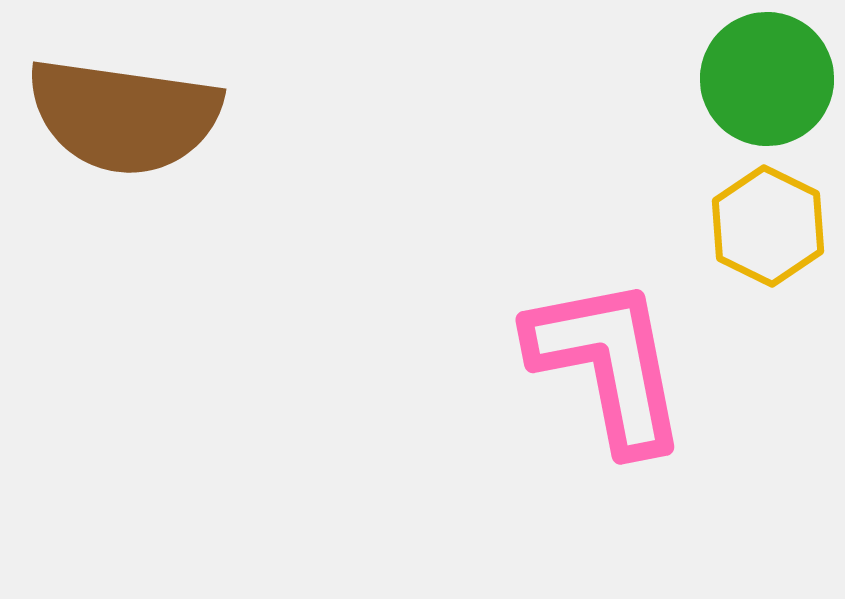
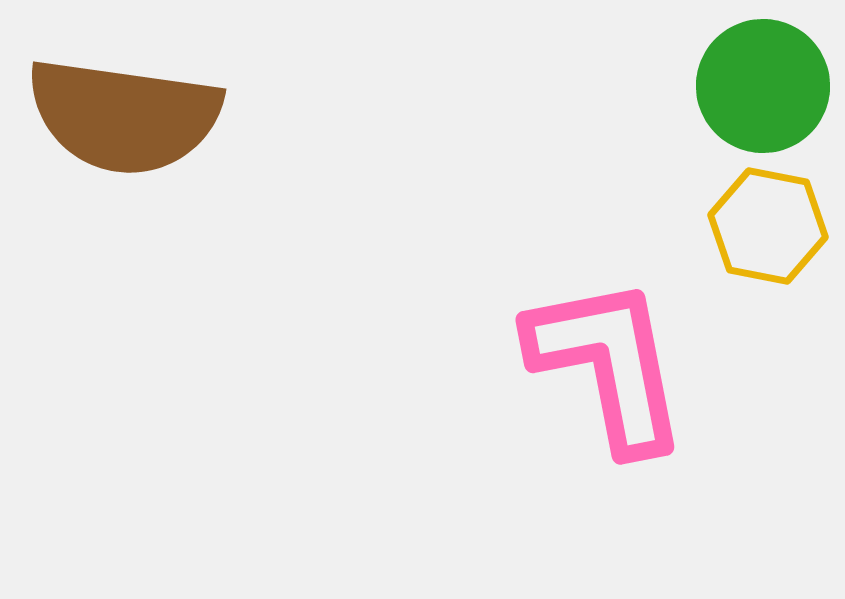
green circle: moved 4 px left, 7 px down
yellow hexagon: rotated 15 degrees counterclockwise
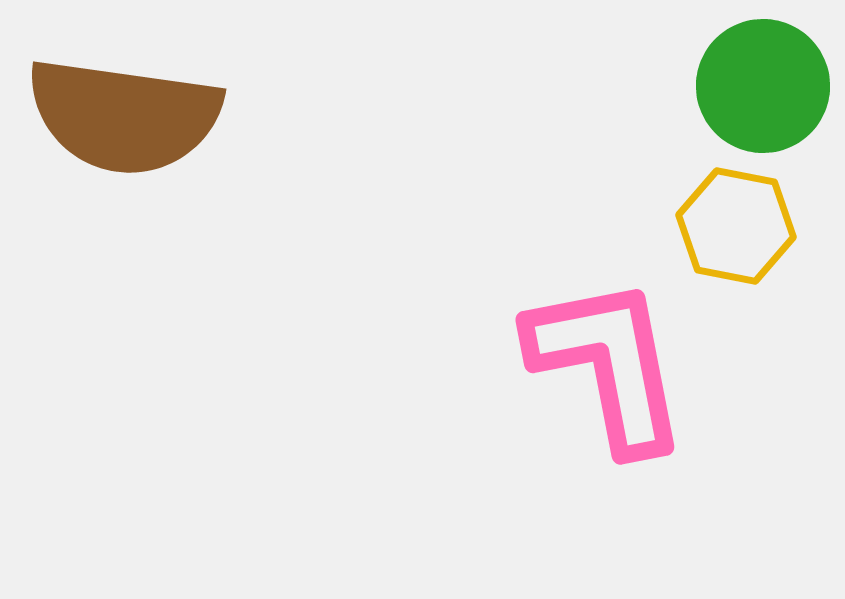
yellow hexagon: moved 32 px left
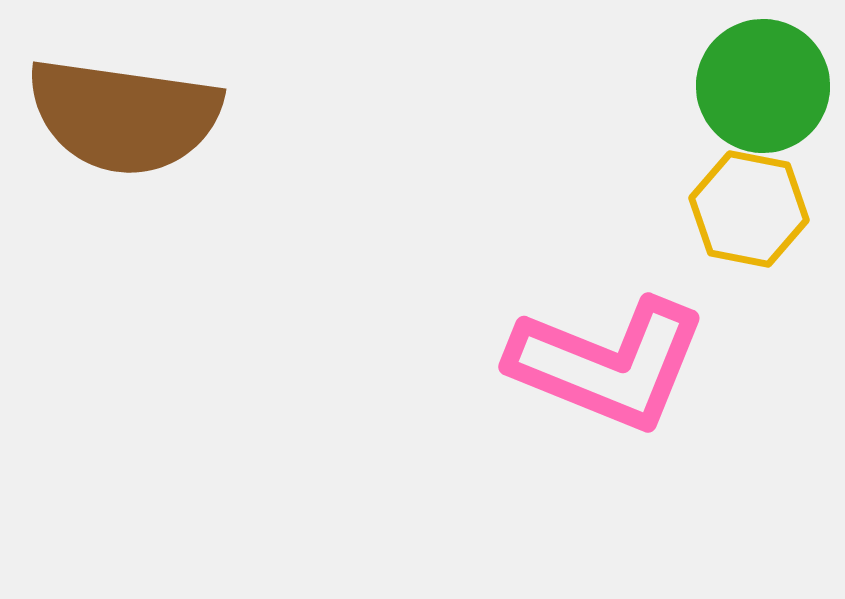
yellow hexagon: moved 13 px right, 17 px up
pink L-shape: rotated 123 degrees clockwise
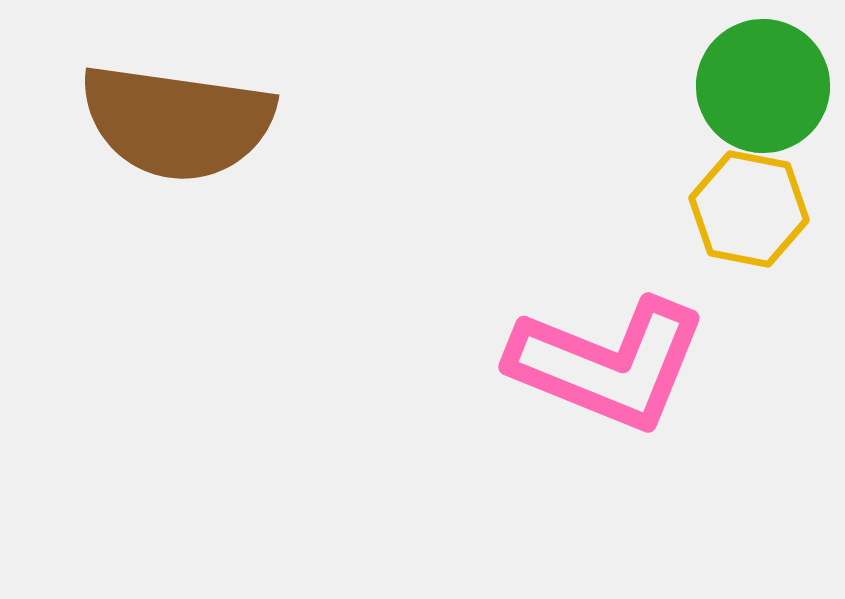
brown semicircle: moved 53 px right, 6 px down
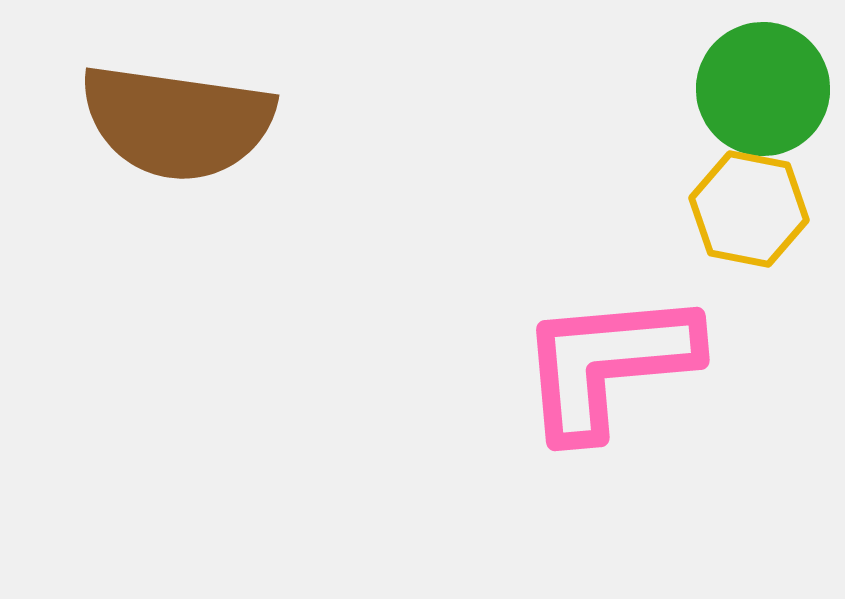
green circle: moved 3 px down
pink L-shape: rotated 153 degrees clockwise
